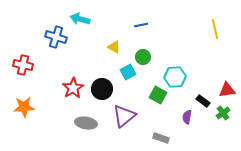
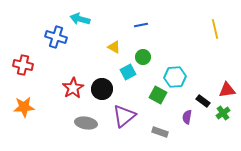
gray rectangle: moved 1 px left, 6 px up
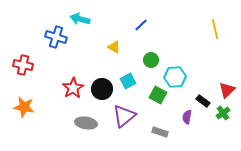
blue line: rotated 32 degrees counterclockwise
green circle: moved 8 px right, 3 px down
cyan square: moved 9 px down
red triangle: rotated 36 degrees counterclockwise
orange star: rotated 15 degrees clockwise
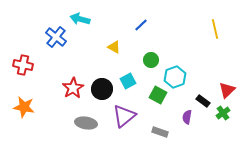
blue cross: rotated 20 degrees clockwise
cyan hexagon: rotated 15 degrees counterclockwise
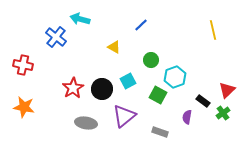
yellow line: moved 2 px left, 1 px down
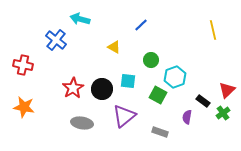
blue cross: moved 3 px down
cyan square: rotated 35 degrees clockwise
gray ellipse: moved 4 px left
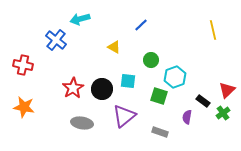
cyan arrow: rotated 30 degrees counterclockwise
green square: moved 1 px right, 1 px down; rotated 12 degrees counterclockwise
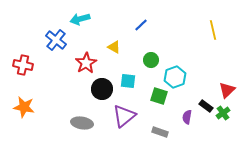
red star: moved 13 px right, 25 px up
black rectangle: moved 3 px right, 5 px down
